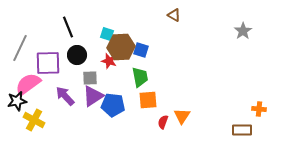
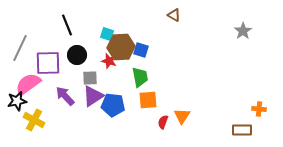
black line: moved 1 px left, 2 px up
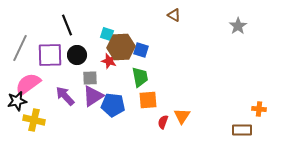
gray star: moved 5 px left, 5 px up
purple square: moved 2 px right, 8 px up
yellow cross: rotated 15 degrees counterclockwise
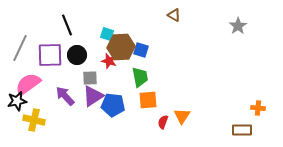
orange cross: moved 1 px left, 1 px up
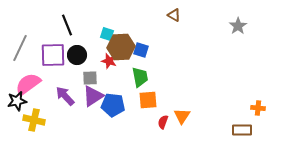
purple square: moved 3 px right
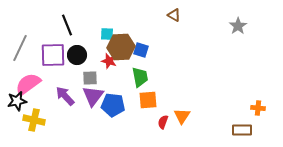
cyan square: rotated 16 degrees counterclockwise
purple triangle: rotated 20 degrees counterclockwise
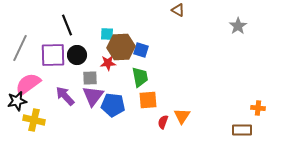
brown triangle: moved 4 px right, 5 px up
red star: moved 1 px left, 2 px down; rotated 21 degrees counterclockwise
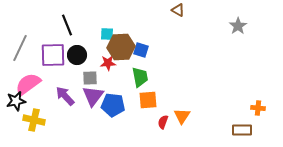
black star: moved 1 px left
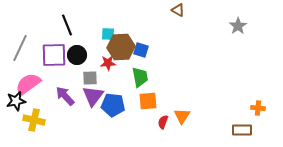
cyan square: moved 1 px right
purple square: moved 1 px right
orange square: moved 1 px down
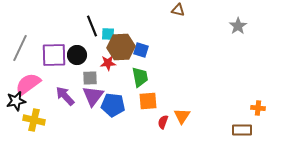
brown triangle: rotated 16 degrees counterclockwise
black line: moved 25 px right, 1 px down
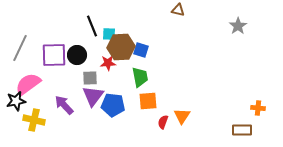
cyan square: moved 1 px right
purple arrow: moved 1 px left, 9 px down
